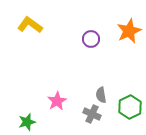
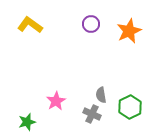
purple circle: moved 15 px up
pink star: moved 1 px left
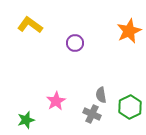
purple circle: moved 16 px left, 19 px down
green star: moved 1 px left, 2 px up
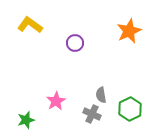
green hexagon: moved 2 px down
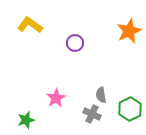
pink star: moved 3 px up
